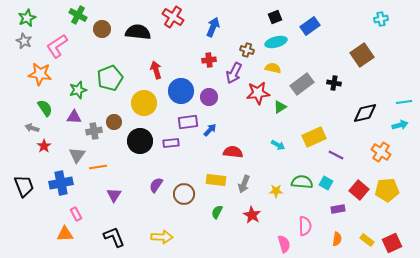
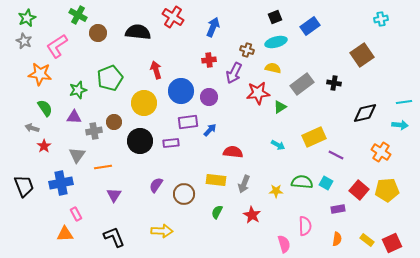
brown circle at (102, 29): moved 4 px left, 4 px down
cyan arrow at (400, 125): rotated 21 degrees clockwise
orange line at (98, 167): moved 5 px right
yellow arrow at (162, 237): moved 6 px up
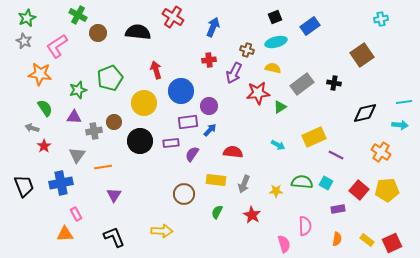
purple circle at (209, 97): moved 9 px down
purple semicircle at (156, 185): moved 36 px right, 31 px up
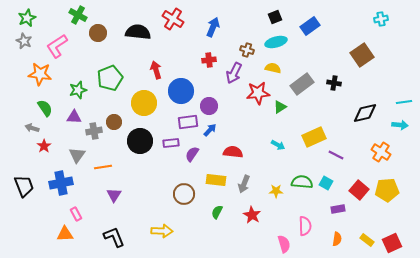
red cross at (173, 17): moved 2 px down
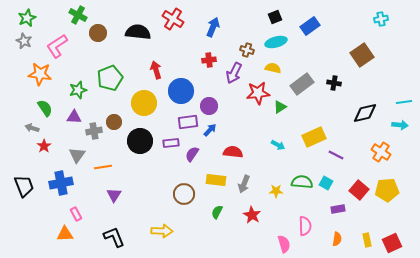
yellow rectangle at (367, 240): rotated 40 degrees clockwise
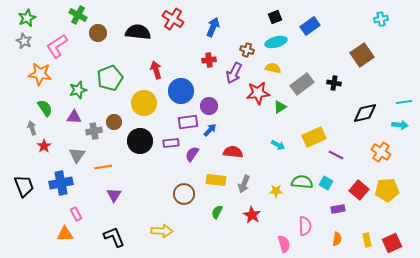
gray arrow at (32, 128): rotated 56 degrees clockwise
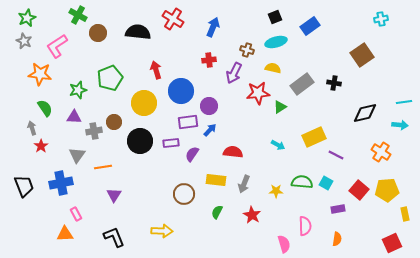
red star at (44, 146): moved 3 px left
yellow rectangle at (367, 240): moved 38 px right, 26 px up
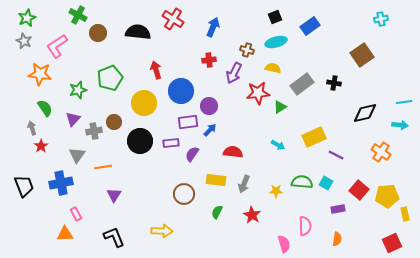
purple triangle at (74, 117): moved 1 px left, 2 px down; rotated 49 degrees counterclockwise
yellow pentagon at (387, 190): moved 6 px down
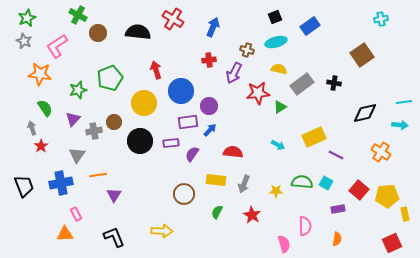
yellow semicircle at (273, 68): moved 6 px right, 1 px down
orange line at (103, 167): moved 5 px left, 8 px down
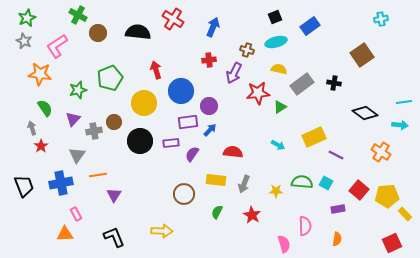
black diamond at (365, 113): rotated 50 degrees clockwise
yellow rectangle at (405, 214): rotated 32 degrees counterclockwise
